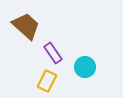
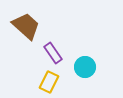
yellow rectangle: moved 2 px right, 1 px down
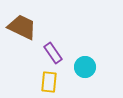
brown trapezoid: moved 4 px left, 1 px down; rotated 16 degrees counterclockwise
yellow rectangle: rotated 20 degrees counterclockwise
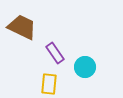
purple rectangle: moved 2 px right
yellow rectangle: moved 2 px down
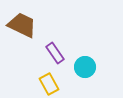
brown trapezoid: moved 2 px up
yellow rectangle: rotated 35 degrees counterclockwise
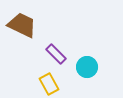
purple rectangle: moved 1 px right, 1 px down; rotated 10 degrees counterclockwise
cyan circle: moved 2 px right
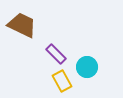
yellow rectangle: moved 13 px right, 3 px up
